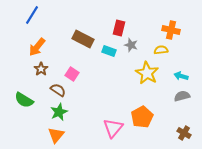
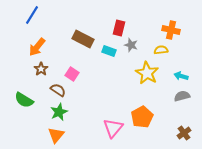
brown cross: rotated 24 degrees clockwise
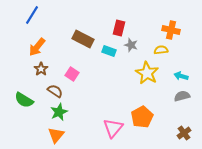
brown semicircle: moved 3 px left, 1 px down
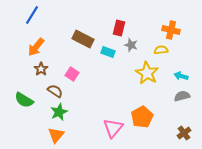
orange arrow: moved 1 px left
cyan rectangle: moved 1 px left, 1 px down
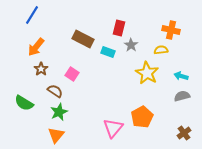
gray star: rotated 16 degrees clockwise
green semicircle: moved 3 px down
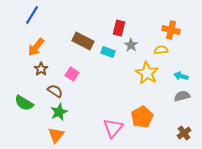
brown rectangle: moved 2 px down
